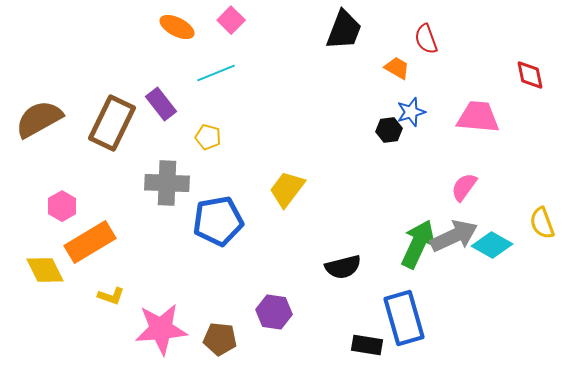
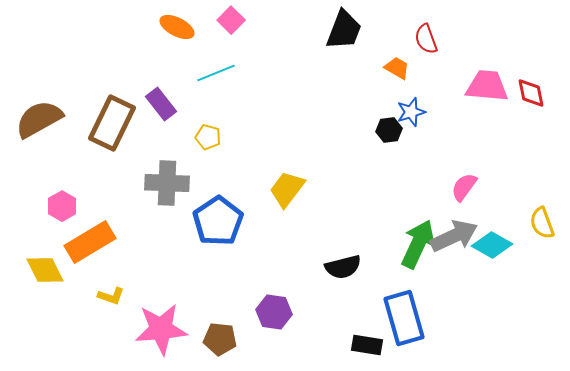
red diamond: moved 1 px right, 18 px down
pink trapezoid: moved 9 px right, 31 px up
blue pentagon: rotated 24 degrees counterclockwise
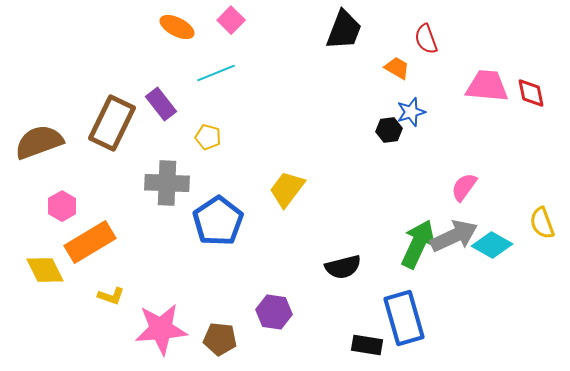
brown semicircle: moved 23 px down; rotated 9 degrees clockwise
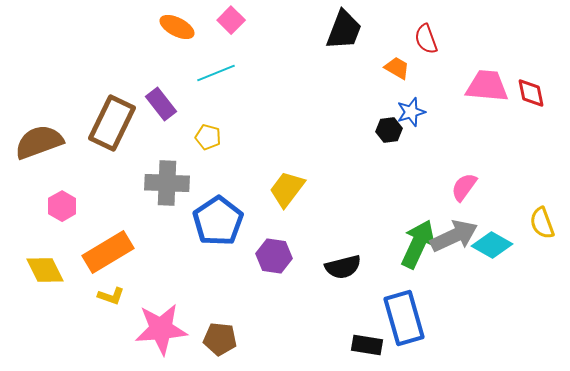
orange rectangle: moved 18 px right, 10 px down
purple hexagon: moved 56 px up
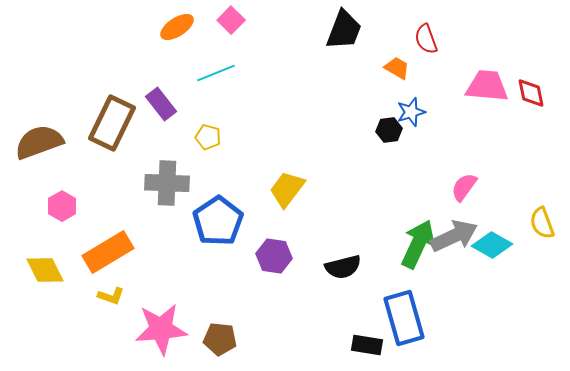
orange ellipse: rotated 60 degrees counterclockwise
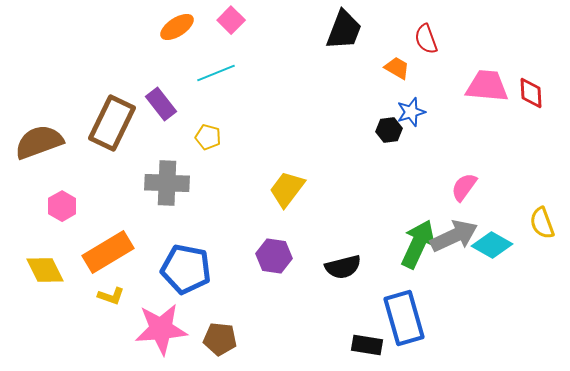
red diamond: rotated 8 degrees clockwise
blue pentagon: moved 32 px left, 48 px down; rotated 27 degrees counterclockwise
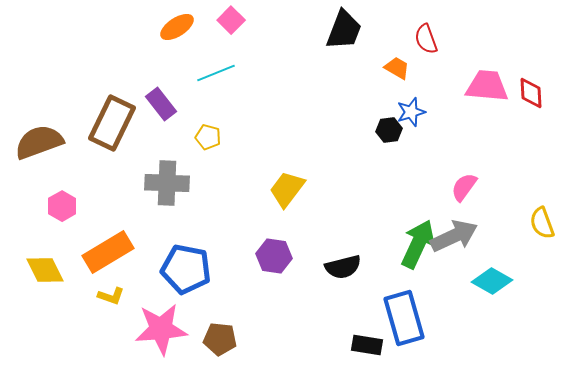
cyan diamond: moved 36 px down
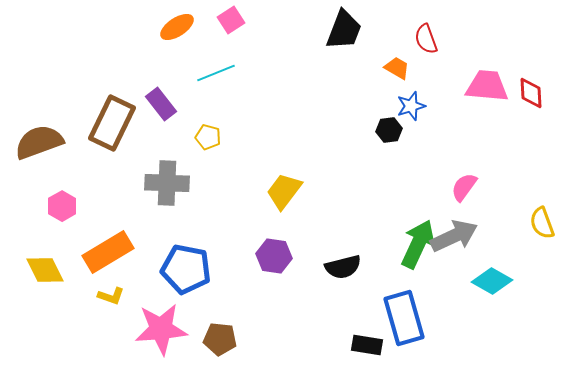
pink square: rotated 12 degrees clockwise
blue star: moved 6 px up
yellow trapezoid: moved 3 px left, 2 px down
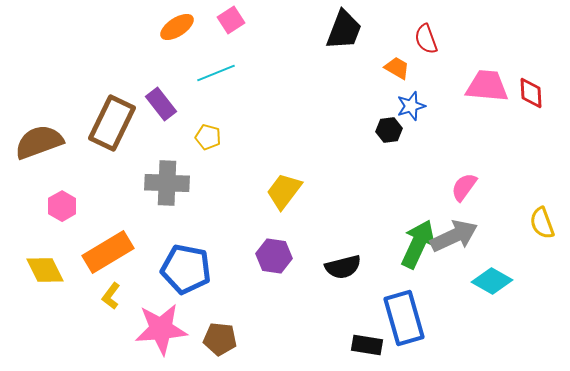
yellow L-shape: rotated 108 degrees clockwise
